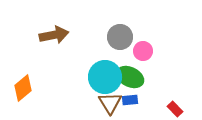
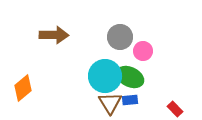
brown arrow: rotated 12 degrees clockwise
cyan circle: moved 1 px up
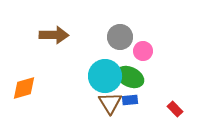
orange diamond: moved 1 px right; rotated 24 degrees clockwise
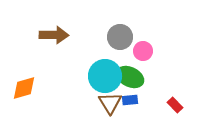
red rectangle: moved 4 px up
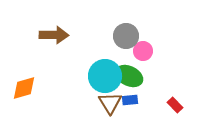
gray circle: moved 6 px right, 1 px up
green ellipse: moved 1 px left, 1 px up
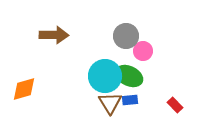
orange diamond: moved 1 px down
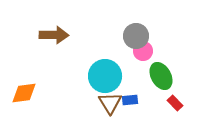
gray circle: moved 10 px right
green ellipse: moved 32 px right; rotated 36 degrees clockwise
orange diamond: moved 4 px down; rotated 8 degrees clockwise
red rectangle: moved 2 px up
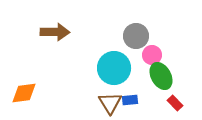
brown arrow: moved 1 px right, 3 px up
pink circle: moved 9 px right, 4 px down
cyan circle: moved 9 px right, 8 px up
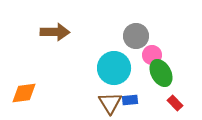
green ellipse: moved 3 px up
